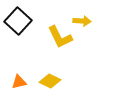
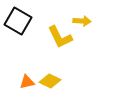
black square: rotated 12 degrees counterclockwise
orange triangle: moved 8 px right
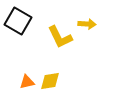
yellow arrow: moved 5 px right, 3 px down
yellow diamond: rotated 35 degrees counterclockwise
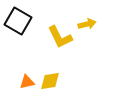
yellow arrow: rotated 18 degrees counterclockwise
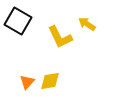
yellow arrow: rotated 132 degrees counterclockwise
orange triangle: rotated 35 degrees counterclockwise
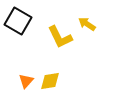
orange triangle: moved 1 px left, 1 px up
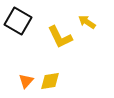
yellow arrow: moved 2 px up
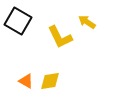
orange triangle: rotated 42 degrees counterclockwise
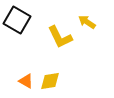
black square: moved 1 px left, 1 px up
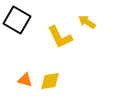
orange triangle: moved 1 px left, 1 px up; rotated 14 degrees counterclockwise
